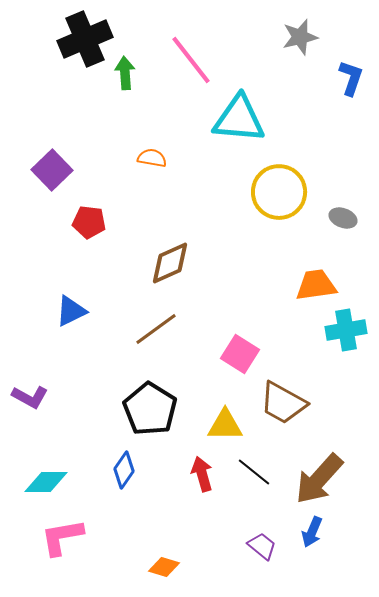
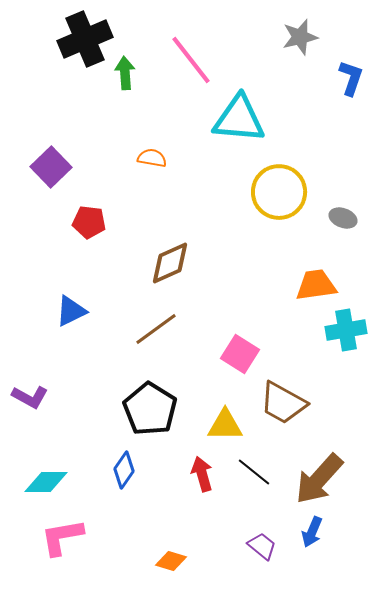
purple square: moved 1 px left, 3 px up
orange diamond: moved 7 px right, 6 px up
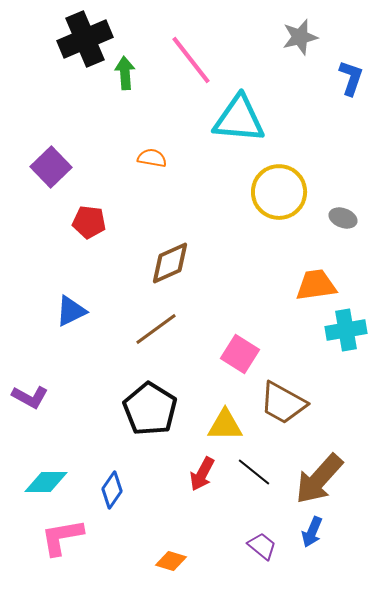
blue diamond: moved 12 px left, 20 px down
red arrow: rotated 136 degrees counterclockwise
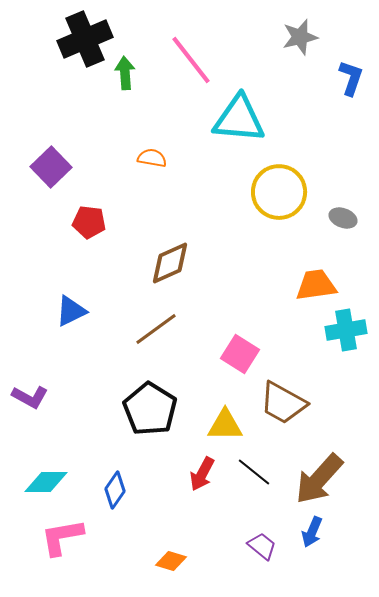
blue diamond: moved 3 px right
